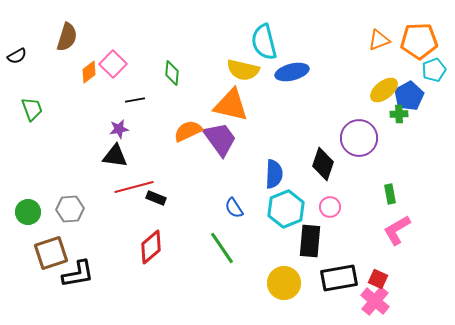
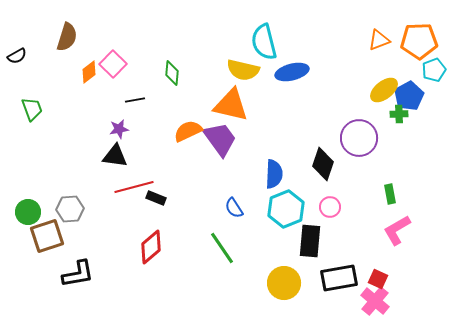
brown square at (51, 253): moved 4 px left, 17 px up
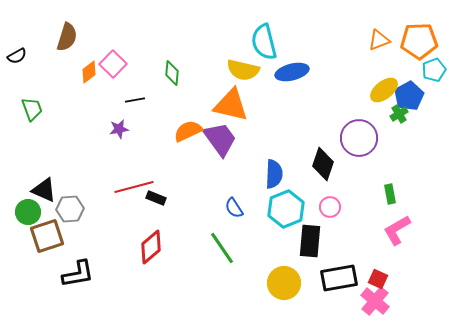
green cross at (399, 114): rotated 30 degrees counterclockwise
black triangle at (115, 156): moved 71 px left, 34 px down; rotated 16 degrees clockwise
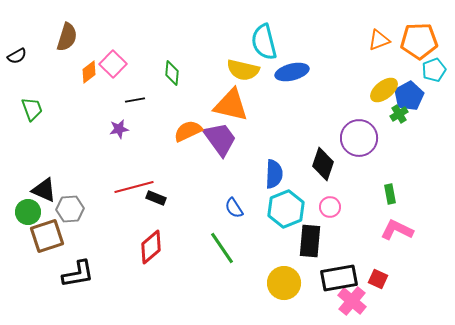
pink L-shape at (397, 230): rotated 56 degrees clockwise
pink cross at (375, 301): moved 23 px left
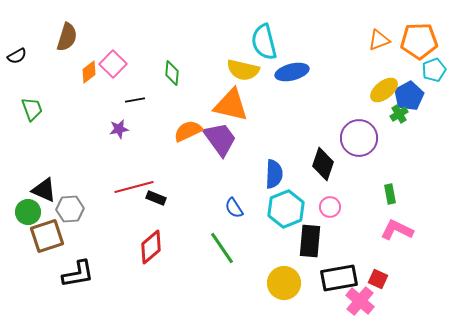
pink cross at (352, 301): moved 8 px right
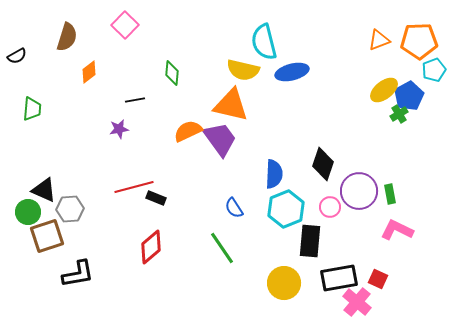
pink square at (113, 64): moved 12 px right, 39 px up
green trapezoid at (32, 109): rotated 25 degrees clockwise
purple circle at (359, 138): moved 53 px down
pink cross at (360, 301): moved 3 px left, 1 px down
